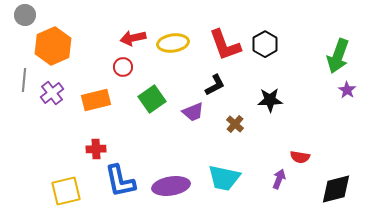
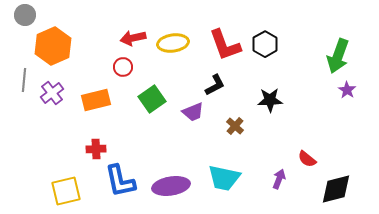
brown cross: moved 2 px down
red semicircle: moved 7 px right, 2 px down; rotated 30 degrees clockwise
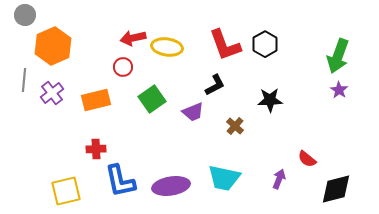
yellow ellipse: moved 6 px left, 4 px down; rotated 16 degrees clockwise
purple star: moved 8 px left
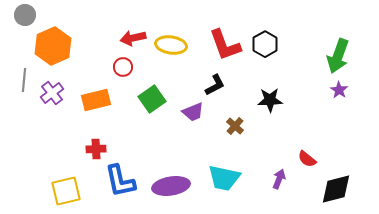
yellow ellipse: moved 4 px right, 2 px up
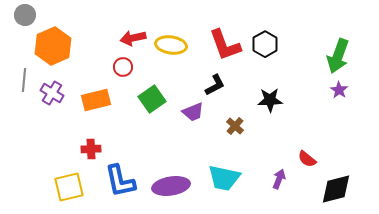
purple cross: rotated 20 degrees counterclockwise
red cross: moved 5 px left
yellow square: moved 3 px right, 4 px up
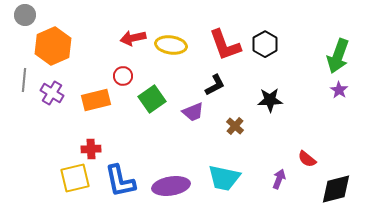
red circle: moved 9 px down
yellow square: moved 6 px right, 9 px up
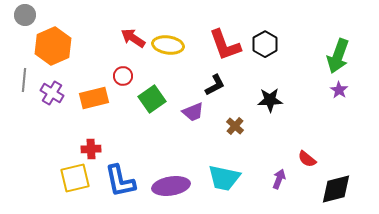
red arrow: rotated 45 degrees clockwise
yellow ellipse: moved 3 px left
orange rectangle: moved 2 px left, 2 px up
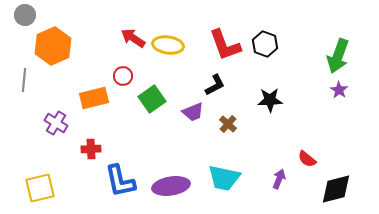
black hexagon: rotated 10 degrees counterclockwise
purple cross: moved 4 px right, 30 px down
brown cross: moved 7 px left, 2 px up
yellow square: moved 35 px left, 10 px down
